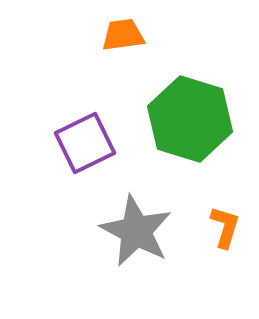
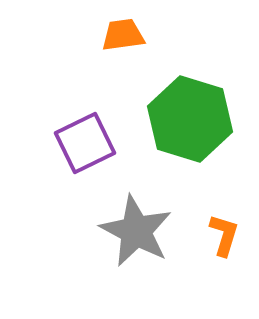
orange L-shape: moved 1 px left, 8 px down
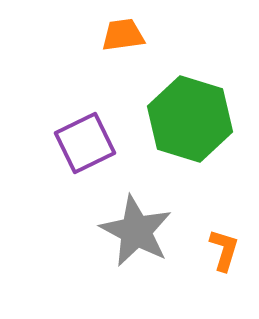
orange L-shape: moved 15 px down
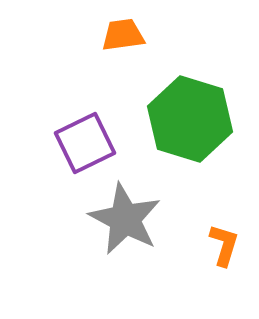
gray star: moved 11 px left, 12 px up
orange L-shape: moved 5 px up
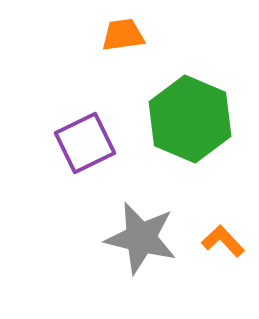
green hexagon: rotated 6 degrees clockwise
gray star: moved 16 px right, 19 px down; rotated 14 degrees counterclockwise
orange L-shape: moved 1 px left, 4 px up; rotated 60 degrees counterclockwise
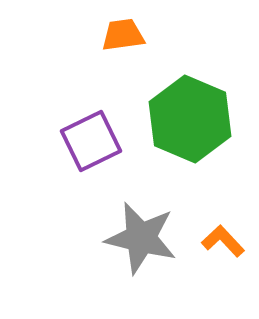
purple square: moved 6 px right, 2 px up
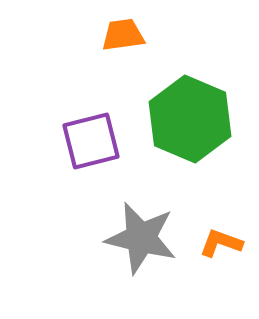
purple square: rotated 12 degrees clockwise
orange L-shape: moved 2 px left, 2 px down; rotated 27 degrees counterclockwise
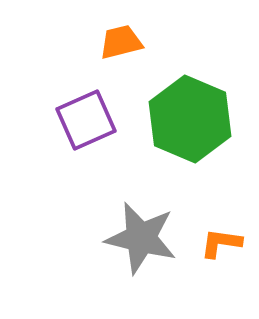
orange trapezoid: moved 2 px left, 7 px down; rotated 6 degrees counterclockwise
purple square: moved 5 px left, 21 px up; rotated 10 degrees counterclockwise
orange L-shape: rotated 12 degrees counterclockwise
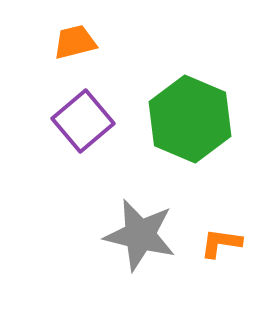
orange trapezoid: moved 46 px left
purple square: moved 3 px left, 1 px down; rotated 16 degrees counterclockwise
gray star: moved 1 px left, 3 px up
